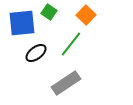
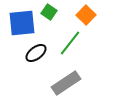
green line: moved 1 px left, 1 px up
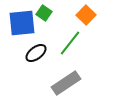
green square: moved 5 px left, 1 px down
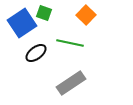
green square: rotated 14 degrees counterclockwise
blue square: rotated 28 degrees counterclockwise
green line: rotated 64 degrees clockwise
gray rectangle: moved 5 px right
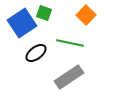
gray rectangle: moved 2 px left, 6 px up
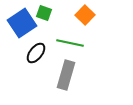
orange square: moved 1 px left
black ellipse: rotated 15 degrees counterclockwise
gray rectangle: moved 3 px left, 2 px up; rotated 40 degrees counterclockwise
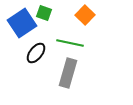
gray rectangle: moved 2 px right, 2 px up
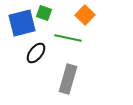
blue square: rotated 20 degrees clockwise
green line: moved 2 px left, 5 px up
gray rectangle: moved 6 px down
